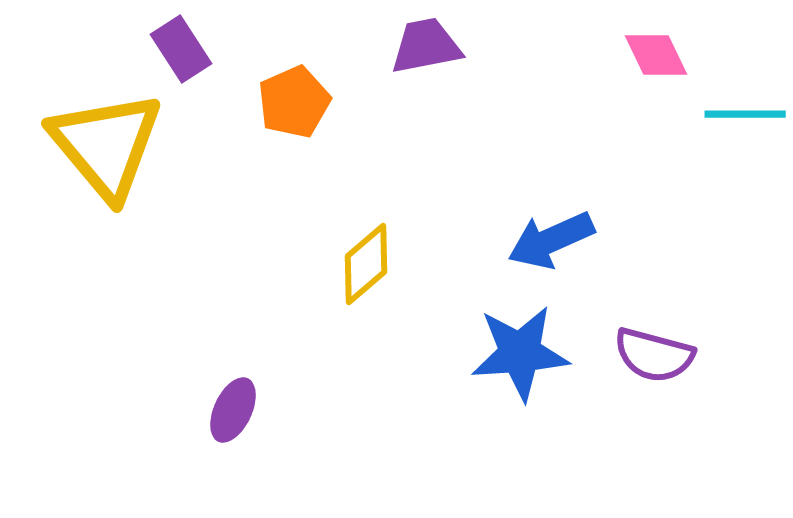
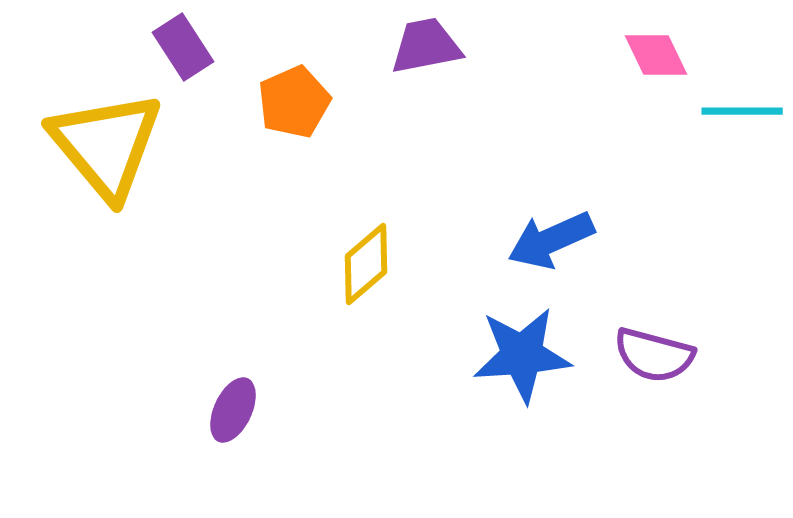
purple rectangle: moved 2 px right, 2 px up
cyan line: moved 3 px left, 3 px up
blue star: moved 2 px right, 2 px down
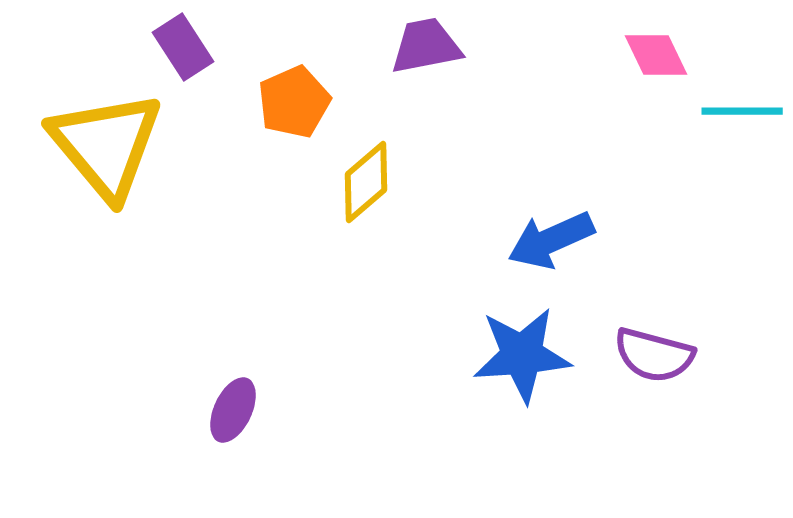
yellow diamond: moved 82 px up
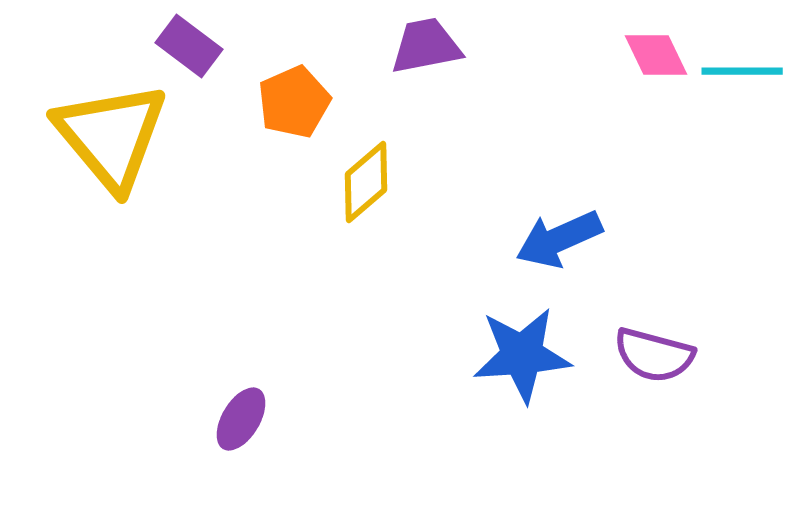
purple rectangle: moved 6 px right, 1 px up; rotated 20 degrees counterclockwise
cyan line: moved 40 px up
yellow triangle: moved 5 px right, 9 px up
blue arrow: moved 8 px right, 1 px up
purple ellipse: moved 8 px right, 9 px down; rotated 6 degrees clockwise
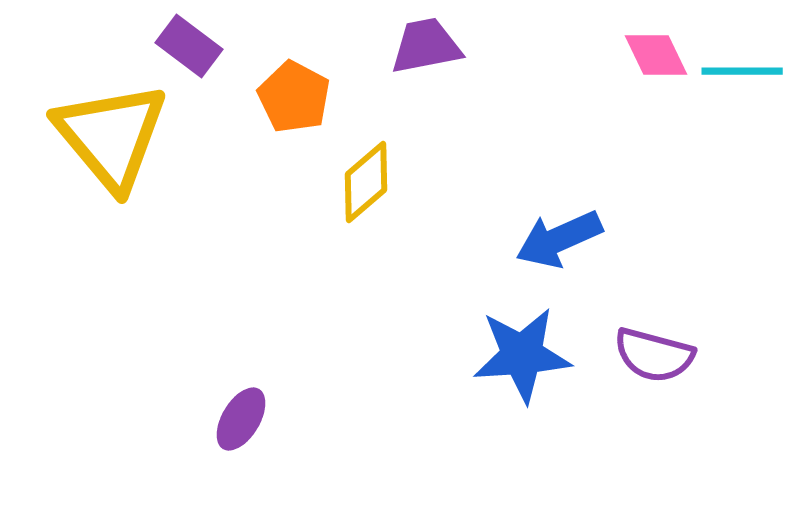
orange pentagon: moved 5 px up; rotated 20 degrees counterclockwise
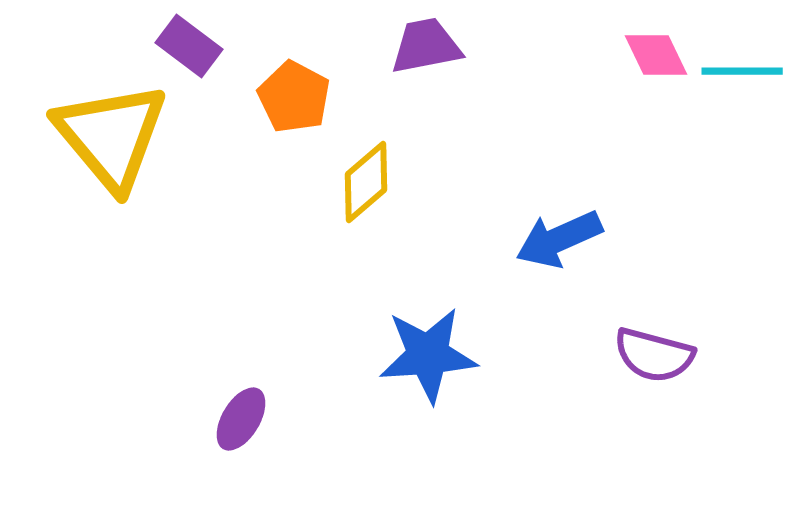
blue star: moved 94 px left
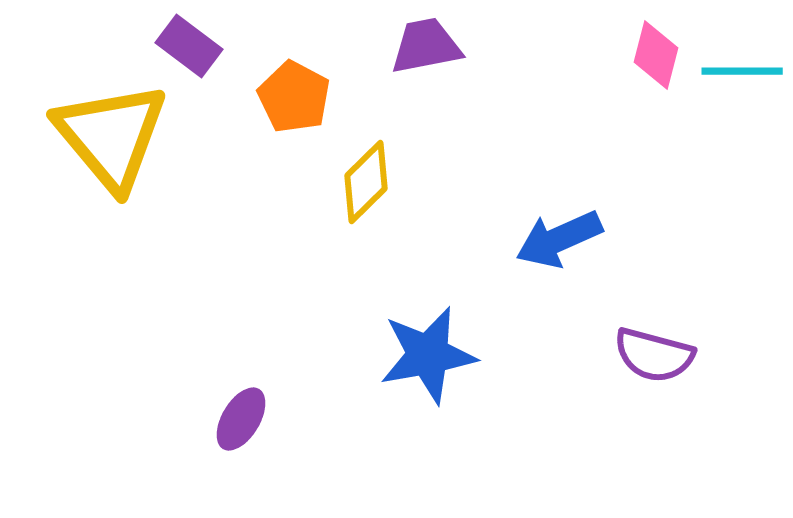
pink diamond: rotated 40 degrees clockwise
yellow diamond: rotated 4 degrees counterclockwise
blue star: rotated 6 degrees counterclockwise
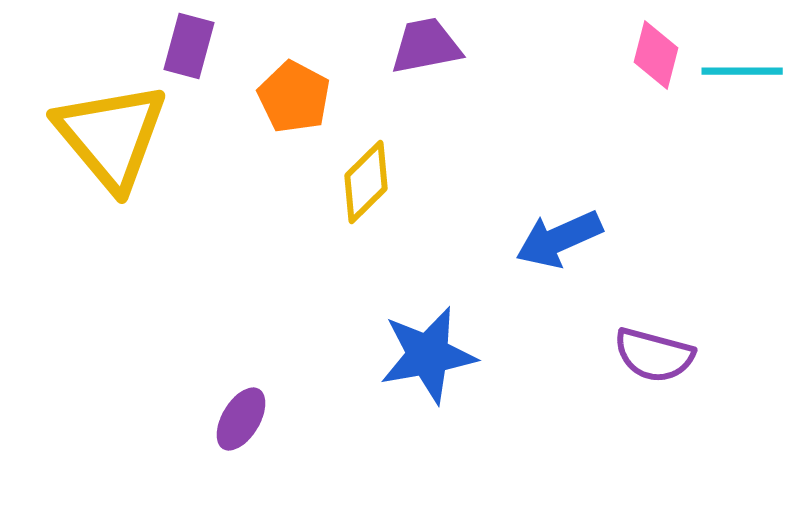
purple rectangle: rotated 68 degrees clockwise
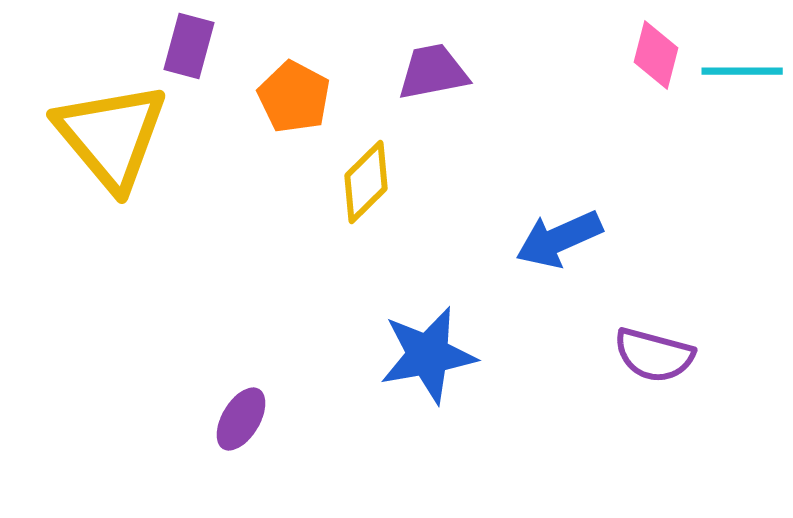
purple trapezoid: moved 7 px right, 26 px down
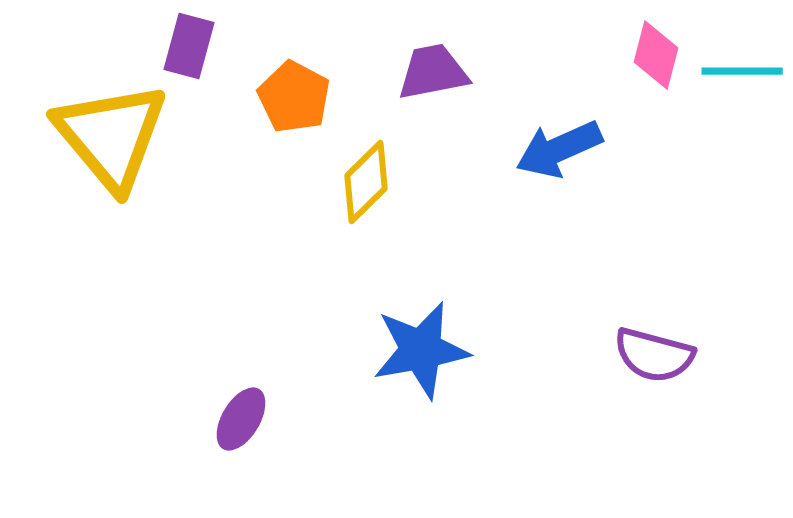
blue arrow: moved 90 px up
blue star: moved 7 px left, 5 px up
